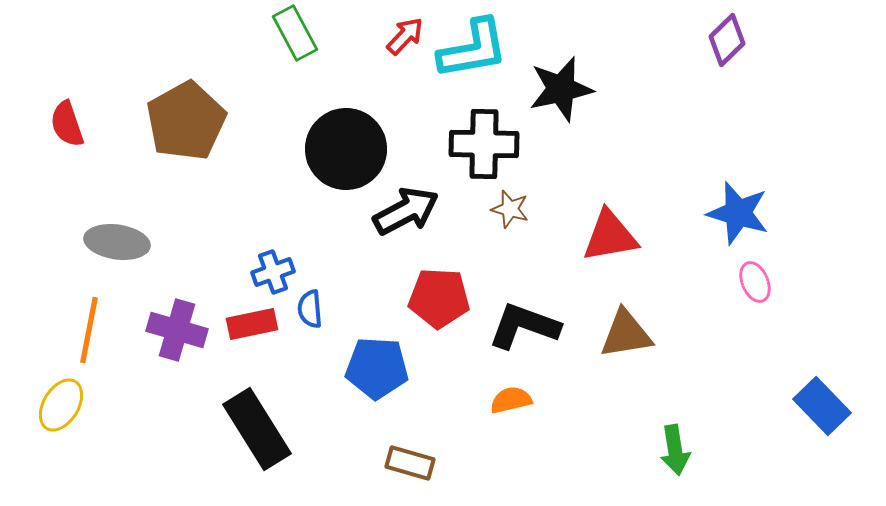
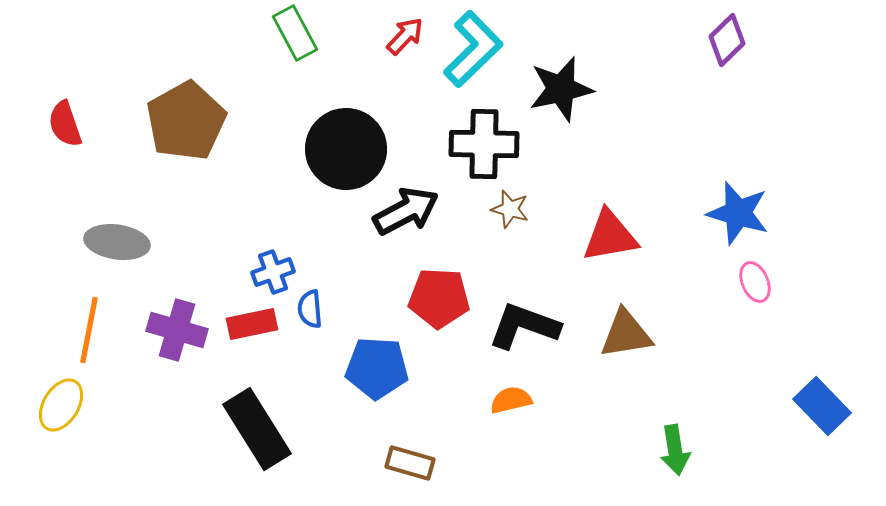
cyan L-shape: rotated 34 degrees counterclockwise
red semicircle: moved 2 px left
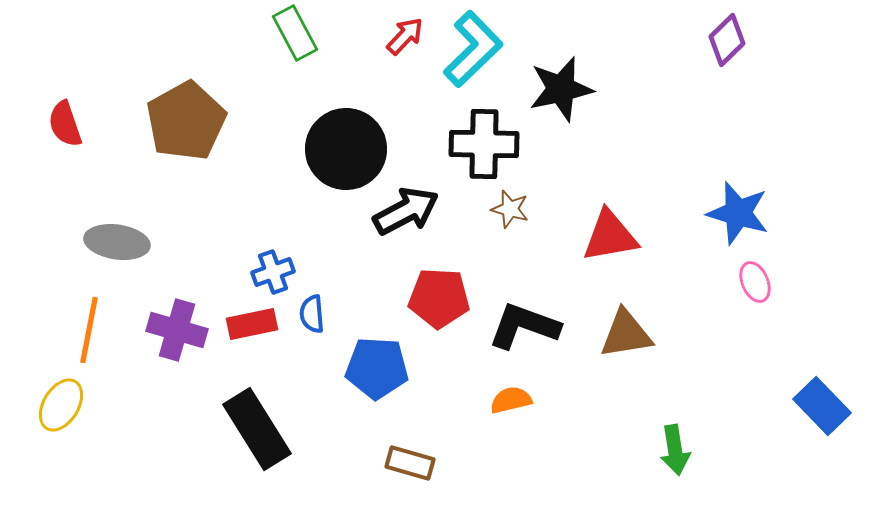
blue semicircle: moved 2 px right, 5 px down
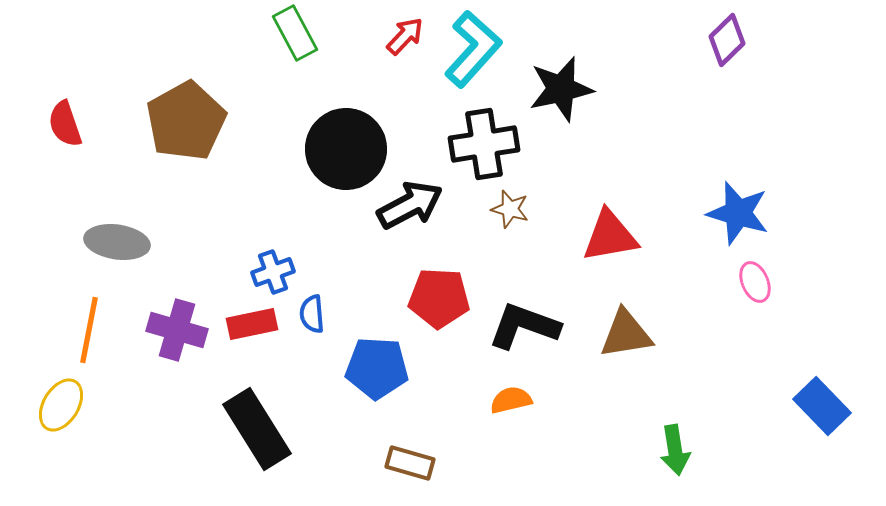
cyan L-shape: rotated 4 degrees counterclockwise
black cross: rotated 10 degrees counterclockwise
black arrow: moved 4 px right, 6 px up
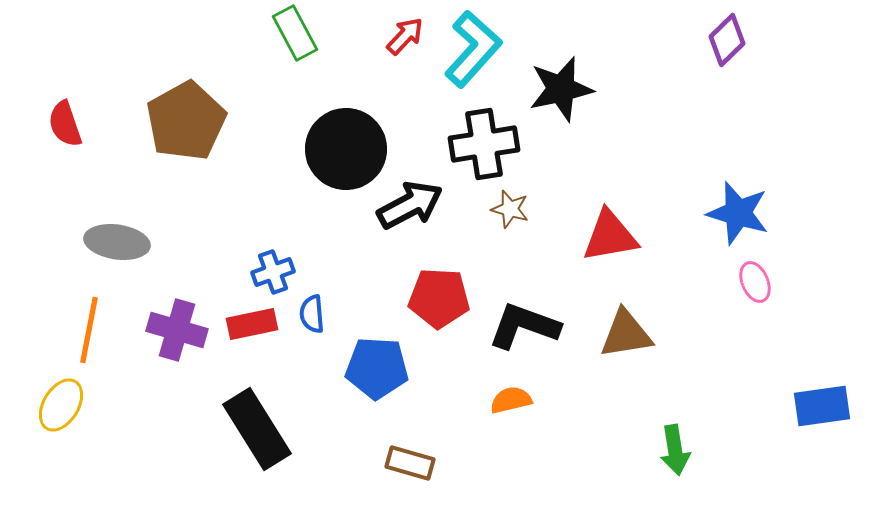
blue rectangle: rotated 54 degrees counterclockwise
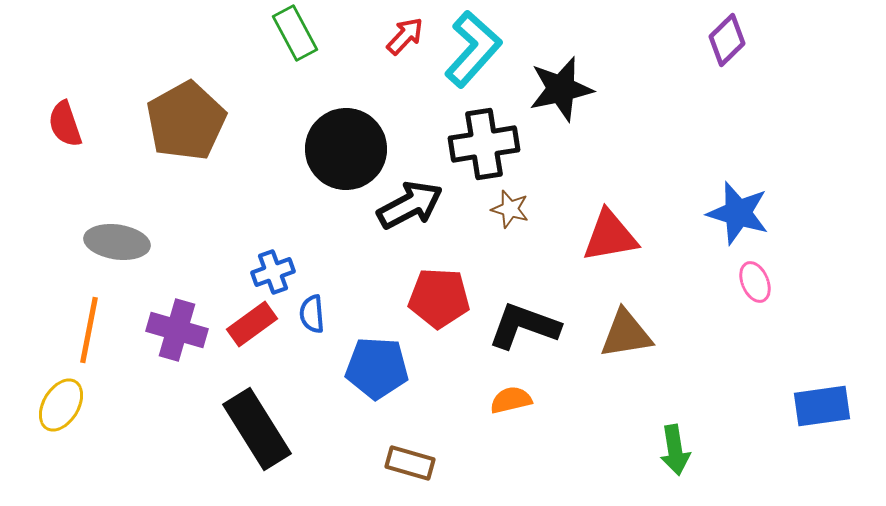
red rectangle: rotated 24 degrees counterclockwise
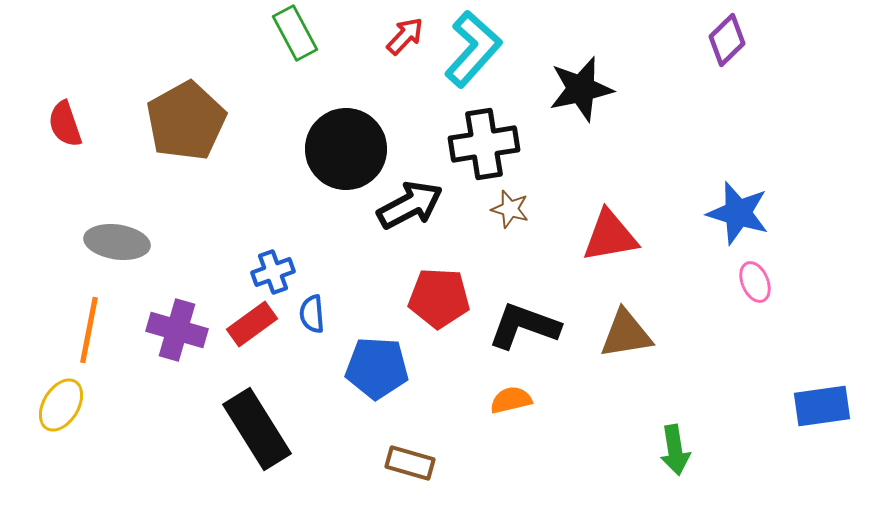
black star: moved 20 px right
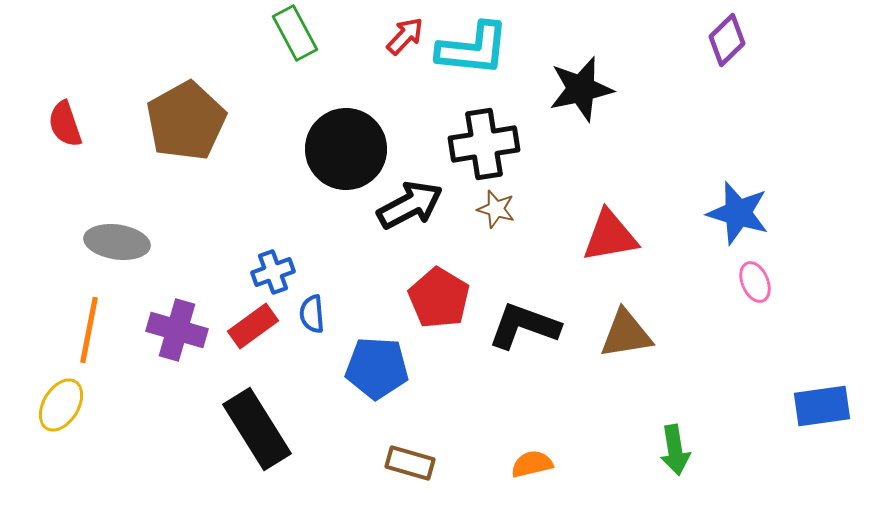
cyan L-shape: rotated 54 degrees clockwise
brown star: moved 14 px left
red pentagon: rotated 28 degrees clockwise
red rectangle: moved 1 px right, 2 px down
orange semicircle: moved 21 px right, 64 px down
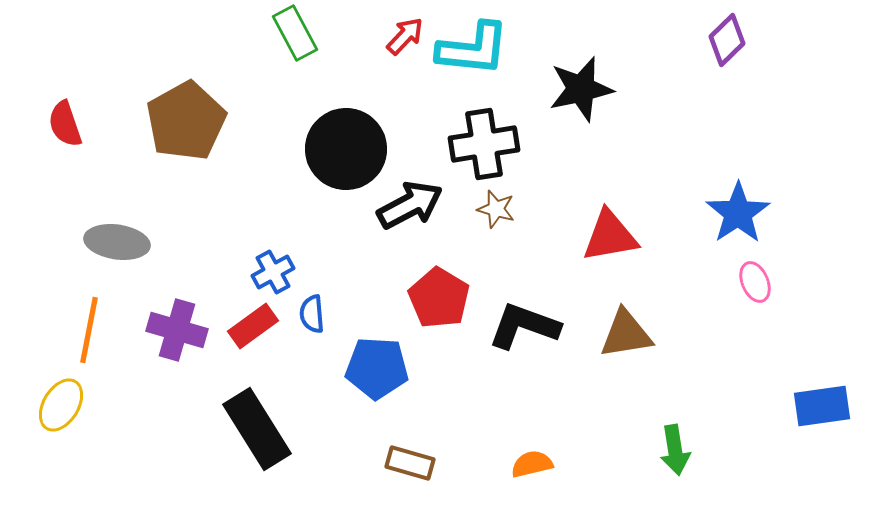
blue star: rotated 22 degrees clockwise
blue cross: rotated 9 degrees counterclockwise
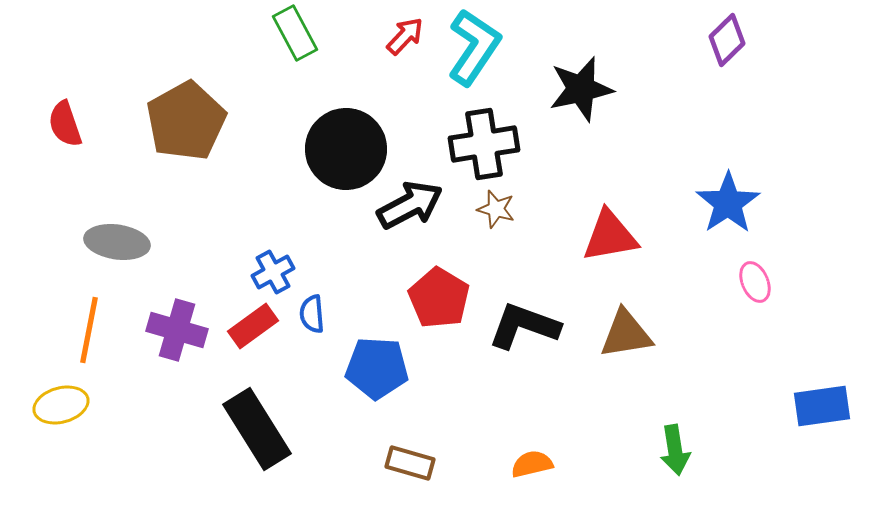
cyan L-shape: moved 1 px right, 2 px up; rotated 62 degrees counterclockwise
blue star: moved 10 px left, 10 px up
yellow ellipse: rotated 44 degrees clockwise
